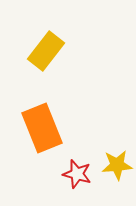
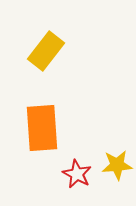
orange rectangle: rotated 18 degrees clockwise
red star: rotated 12 degrees clockwise
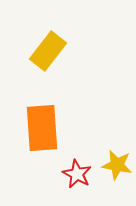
yellow rectangle: moved 2 px right
yellow star: rotated 16 degrees clockwise
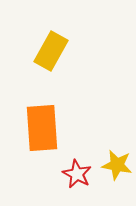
yellow rectangle: moved 3 px right; rotated 9 degrees counterclockwise
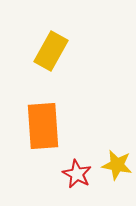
orange rectangle: moved 1 px right, 2 px up
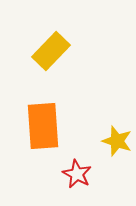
yellow rectangle: rotated 15 degrees clockwise
yellow star: moved 24 px up; rotated 8 degrees clockwise
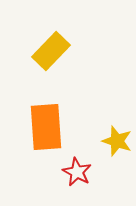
orange rectangle: moved 3 px right, 1 px down
red star: moved 2 px up
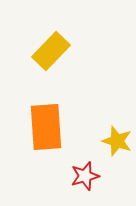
red star: moved 8 px right, 4 px down; rotated 28 degrees clockwise
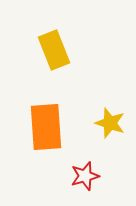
yellow rectangle: moved 3 px right, 1 px up; rotated 66 degrees counterclockwise
yellow star: moved 7 px left, 18 px up
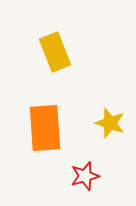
yellow rectangle: moved 1 px right, 2 px down
orange rectangle: moved 1 px left, 1 px down
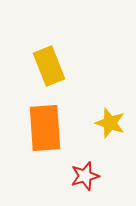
yellow rectangle: moved 6 px left, 14 px down
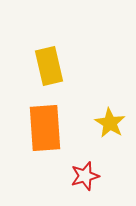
yellow rectangle: rotated 9 degrees clockwise
yellow star: rotated 12 degrees clockwise
